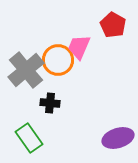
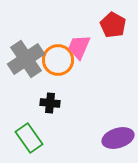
gray cross: moved 11 px up; rotated 6 degrees clockwise
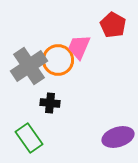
gray cross: moved 3 px right, 7 px down
purple ellipse: moved 1 px up
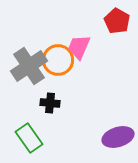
red pentagon: moved 4 px right, 4 px up
